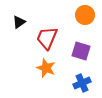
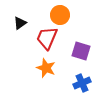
orange circle: moved 25 px left
black triangle: moved 1 px right, 1 px down
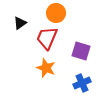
orange circle: moved 4 px left, 2 px up
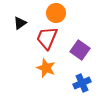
purple square: moved 1 px left, 1 px up; rotated 18 degrees clockwise
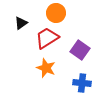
black triangle: moved 1 px right
red trapezoid: rotated 35 degrees clockwise
blue cross: rotated 30 degrees clockwise
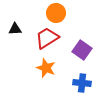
black triangle: moved 6 px left, 6 px down; rotated 32 degrees clockwise
purple square: moved 2 px right
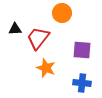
orange circle: moved 6 px right
red trapezoid: moved 9 px left; rotated 20 degrees counterclockwise
purple square: rotated 30 degrees counterclockwise
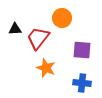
orange circle: moved 5 px down
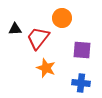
blue cross: moved 1 px left
